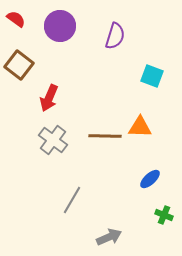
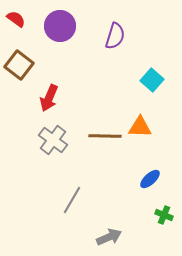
cyan square: moved 4 px down; rotated 20 degrees clockwise
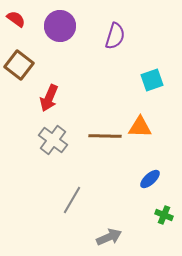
cyan square: rotated 30 degrees clockwise
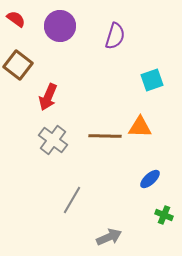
brown square: moved 1 px left
red arrow: moved 1 px left, 1 px up
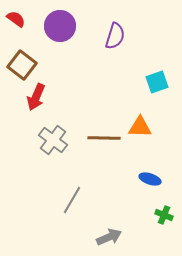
brown square: moved 4 px right
cyan square: moved 5 px right, 2 px down
red arrow: moved 12 px left
brown line: moved 1 px left, 2 px down
blue ellipse: rotated 60 degrees clockwise
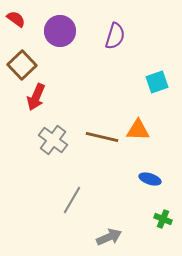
purple circle: moved 5 px down
brown square: rotated 8 degrees clockwise
orange triangle: moved 2 px left, 3 px down
brown line: moved 2 px left, 1 px up; rotated 12 degrees clockwise
green cross: moved 1 px left, 4 px down
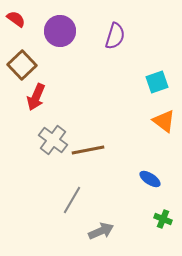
orange triangle: moved 26 px right, 9 px up; rotated 35 degrees clockwise
brown line: moved 14 px left, 13 px down; rotated 24 degrees counterclockwise
blue ellipse: rotated 15 degrees clockwise
gray arrow: moved 8 px left, 6 px up
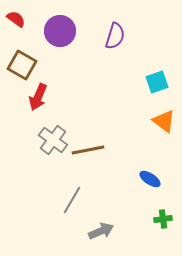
brown square: rotated 16 degrees counterclockwise
red arrow: moved 2 px right
green cross: rotated 30 degrees counterclockwise
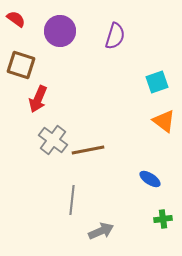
brown square: moved 1 px left; rotated 12 degrees counterclockwise
red arrow: moved 2 px down
gray line: rotated 24 degrees counterclockwise
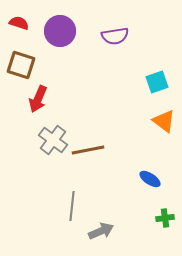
red semicircle: moved 3 px right, 4 px down; rotated 18 degrees counterclockwise
purple semicircle: rotated 64 degrees clockwise
gray line: moved 6 px down
green cross: moved 2 px right, 1 px up
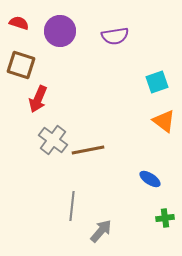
gray arrow: rotated 25 degrees counterclockwise
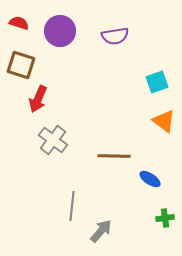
brown line: moved 26 px right, 6 px down; rotated 12 degrees clockwise
